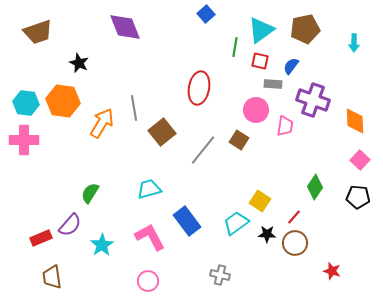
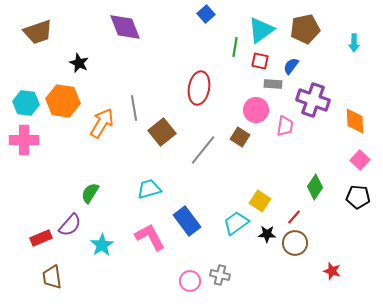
brown square at (239, 140): moved 1 px right, 3 px up
pink circle at (148, 281): moved 42 px right
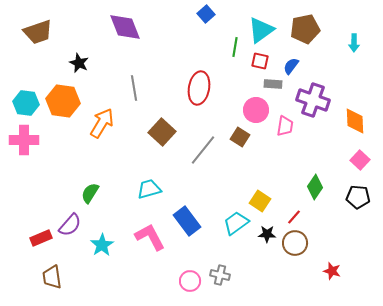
gray line at (134, 108): moved 20 px up
brown square at (162, 132): rotated 8 degrees counterclockwise
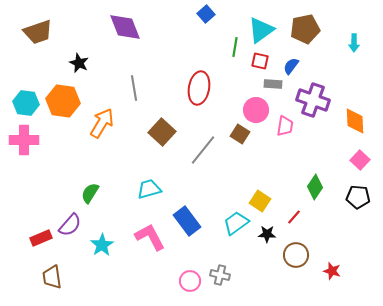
brown square at (240, 137): moved 3 px up
brown circle at (295, 243): moved 1 px right, 12 px down
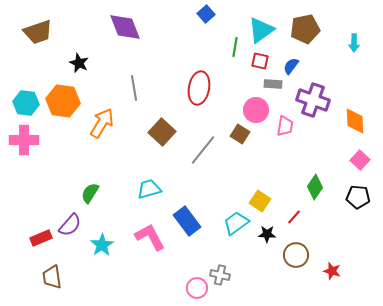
pink circle at (190, 281): moved 7 px right, 7 px down
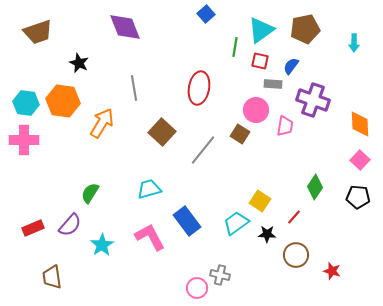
orange diamond at (355, 121): moved 5 px right, 3 px down
red rectangle at (41, 238): moved 8 px left, 10 px up
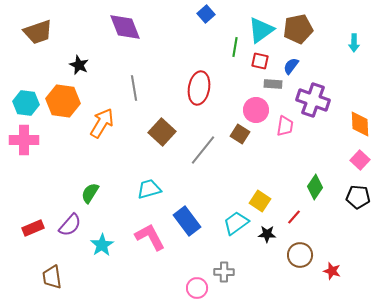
brown pentagon at (305, 29): moved 7 px left
black star at (79, 63): moved 2 px down
brown circle at (296, 255): moved 4 px right
gray cross at (220, 275): moved 4 px right, 3 px up; rotated 12 degrees counterclockwise
